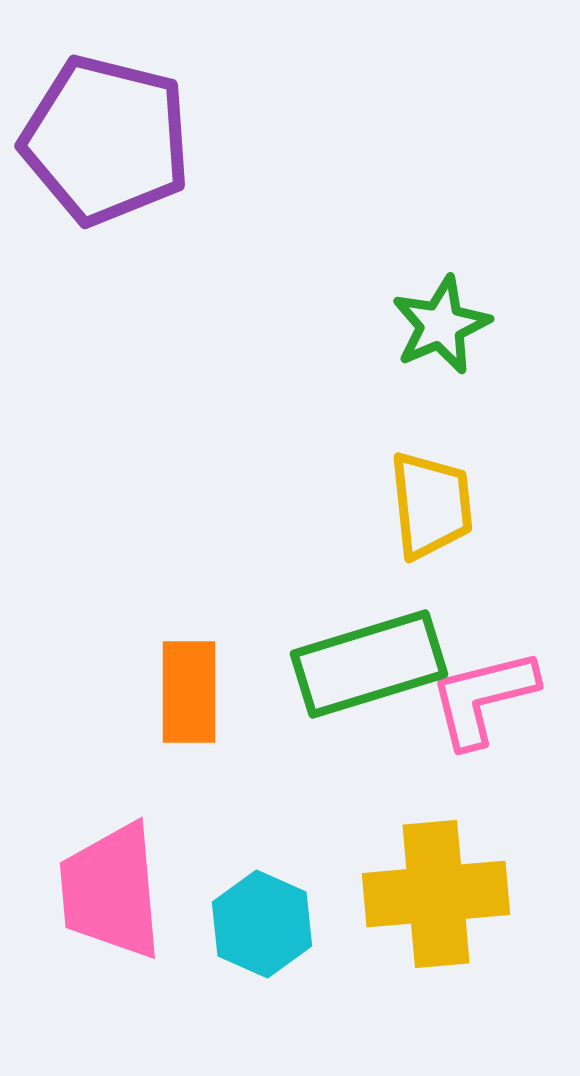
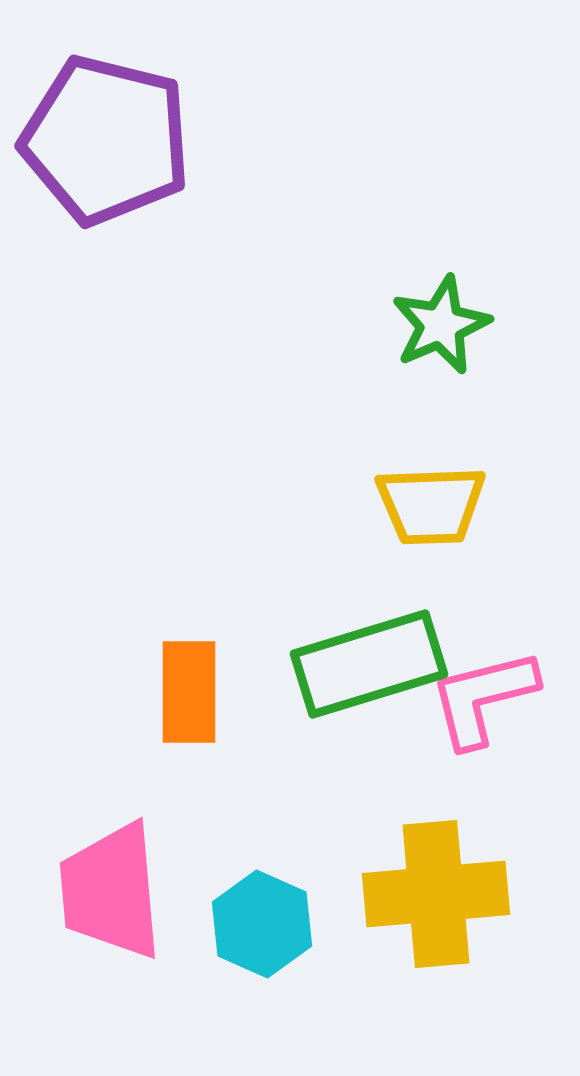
yellow trapezoid: rotated 94 degrees clockwise
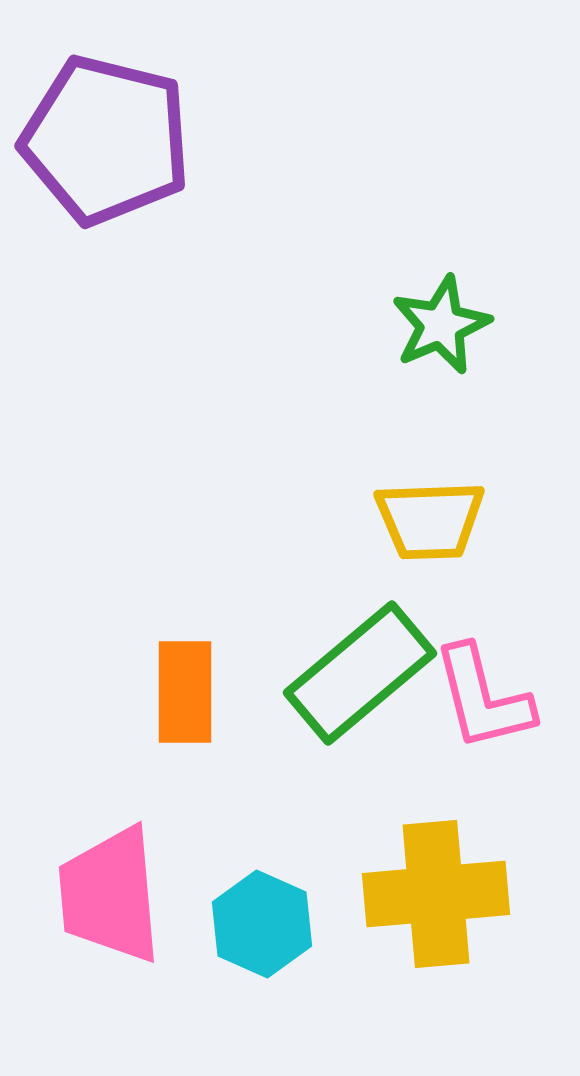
yellow trapezoid: moved 1 px left, 15 px down
green rectangle: moved 9 px left, 9 px down; rotated 23 degrees counterclockwise
orange rectangle: moved 4 px left
pink L-shape: rotated 90 degrees counterclockwise
pink trapezoid: moved 1 px left, 4 px down
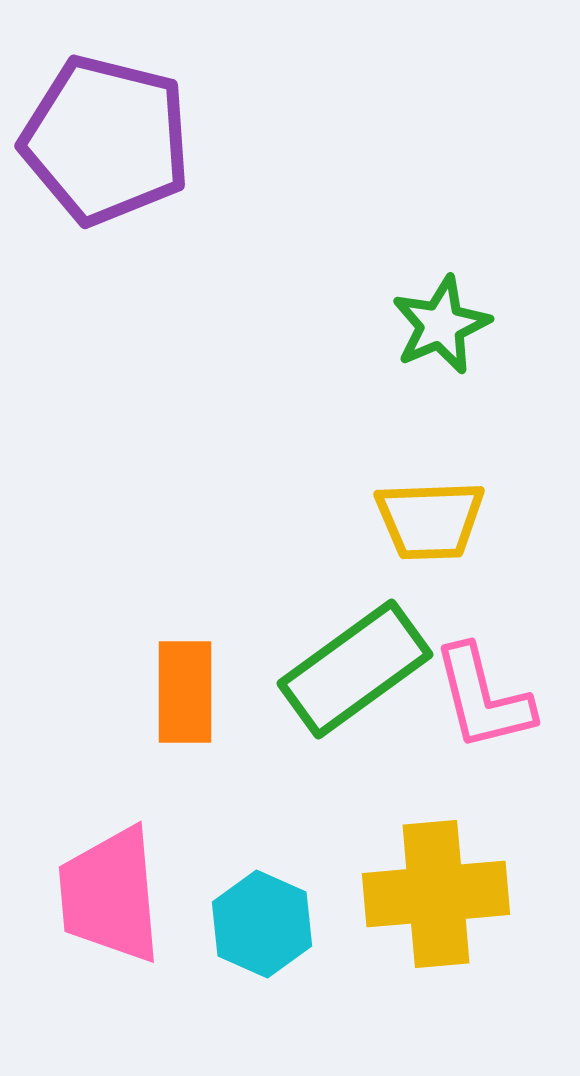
green rectangle: moved 5 px left, 4 px up; rotated 4 degrees clockwise
